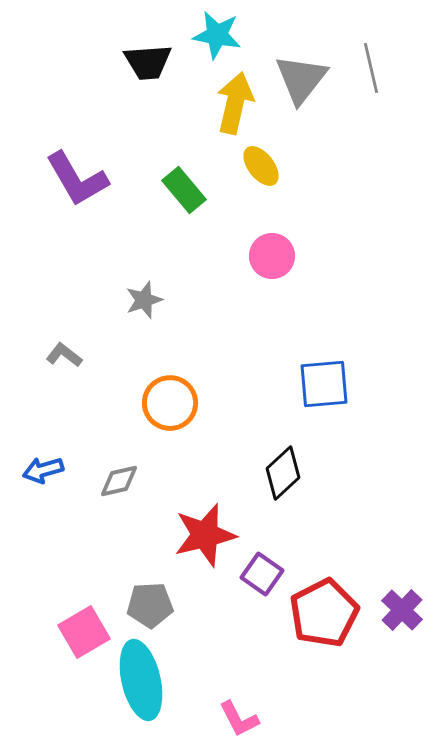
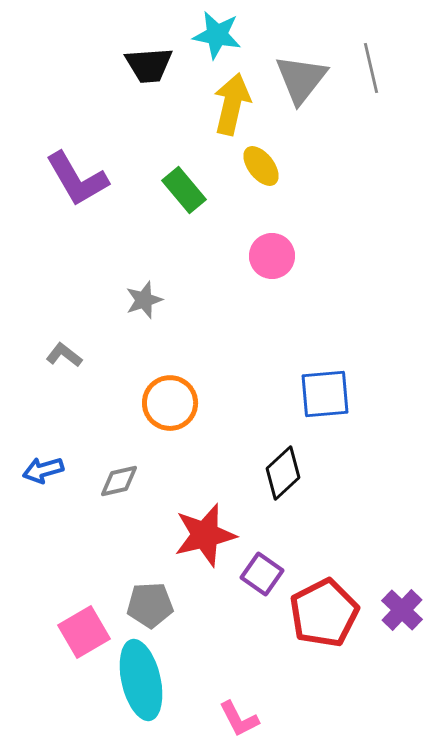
black trapezoid: moved 1 px right, 3 px down
yellow arrow: moved 3 px left, 1 px down
blue square: moved 1 px right, 10 px down
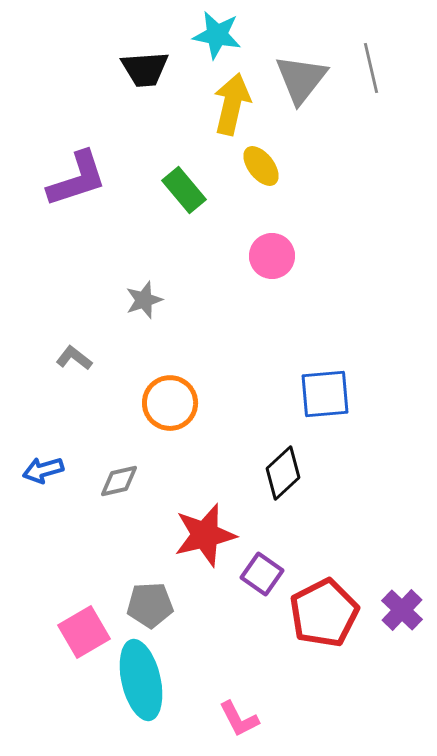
black trapezoid: moved 4 px left, 4 px down
purple L-shape: rotated 78 degrees counterclockwise
gray L-shape: moved 10 px right, 3 px down
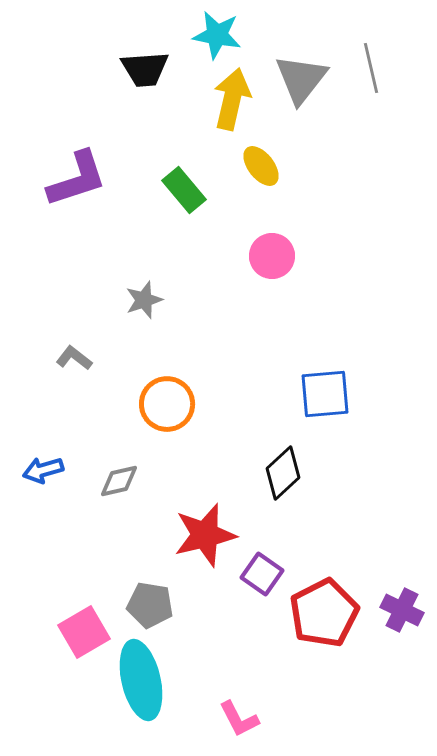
yellow arrow: moved 5 px up
orange circle: moved 3 px left, 1 px down
gray pentagon: rotated 12 degrees clockwise
purple cross: rotated 18 degrees counterclockwise
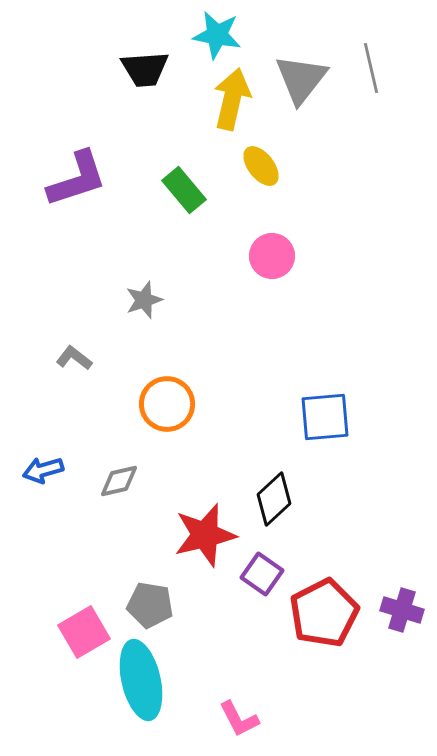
blue square: moved 23 px down
black diamond: moved 9 px left, 26 px down
purple cross: rotated 9 degrees counterclockwise
